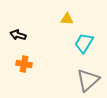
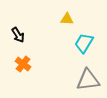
black arrow: rotated 140 degrees counterclockwise
orange cross: moved 1 px left; rotated 28 degrees clockwise
gray triangle: rotated 35 degrees clockwise
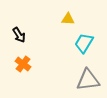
yellow triangle: moved 1 px right
black arrow: moved 1 px right
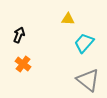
black arrow: rotated 126 degrees counterclockwise
cyan trapezoid: rotated 10 degrees clockwise
gray triangle: rotated 45 degrees clockwise
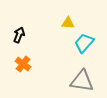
yellow triangle: moved 4 px down
gray triangle: moved 6 px left, 1 px down; rotated 30 degrees counterclockwise
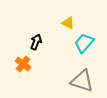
yellow triangle: rotated 24 degrees clockwise
black arrow: moved 17 px right, 7 px down
gray triangle: rotated 10 degrees clockwise
